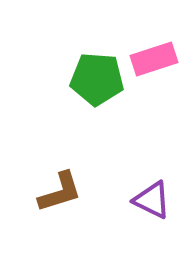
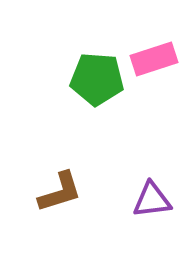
purple triangle: rotated 33 degrees counterclockwise
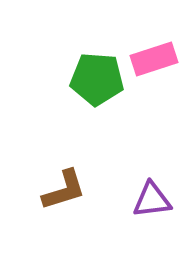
brown L-shape: moved 4 px right, 2 px up
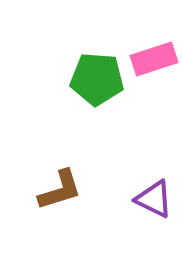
brown L-shape: moved 4 px left
purple triangle: moved 2 px right, 1 px up; rotated 33 degrees clockwise
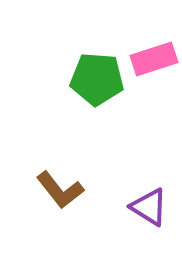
brown L-shape: rotated 69 degrees clockwise
purple triangle: moved 5 px left, 8 px down; rotated 6 degrees clockwise
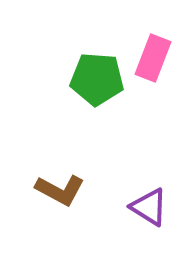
pink rectangle: moved 1 px left, 1 px up; rotated 51 degrees counterclockwise
brown L-shape: rotated 24 degrees counterclockwise
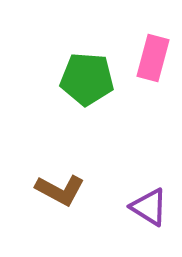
pink rectangle: rotated 6 degrees counterclockwise
green pentagon: moved 10 px left
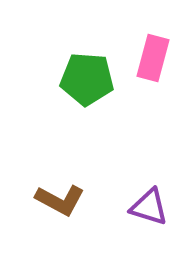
brown L-shape: moved 10 px down
purple triangle: rotated 15 degrees counterclockwise
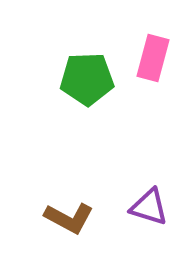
green pentagon: rotated 6 degrees counterclockwise
brown L-shape: moved 9 px right, 18 px down
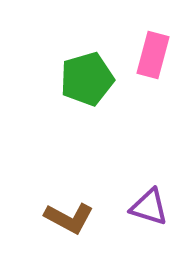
pink rectangle: moved 3 px up
green pentagon: rotated 14 degrees counterclockwise
